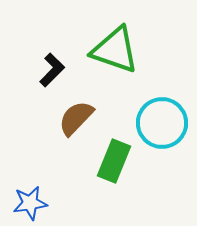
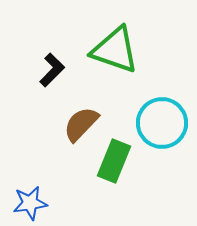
brown semicircle: moved 5 px right, 6 px down
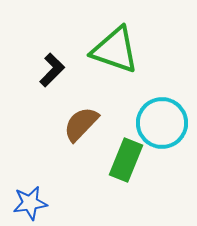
green rectangle: moved 12 px right, 1 px up
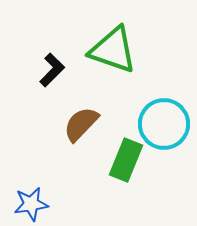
green triangle: moved 2 px left
cyan circle: moved 2 px right, 1 px down
blue star: moved 1 px right, 1 px down
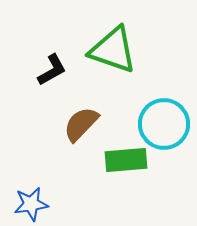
black L-shape: rotated 16 degrees clockwise
green rectangle: rotated 63 degrees clockwise
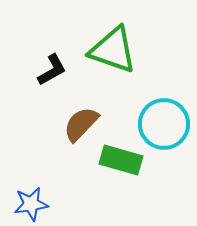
green rectangle: moved 5 px left; rotated 21 degrees clockwise
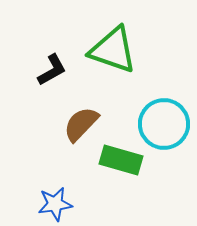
blue star: moved 24 px right
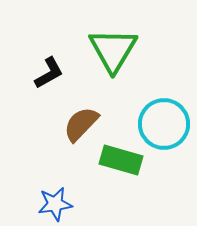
green triangle: rotated 42 degrees clockwise
black L-shape: moved 3 px left, 3 px down
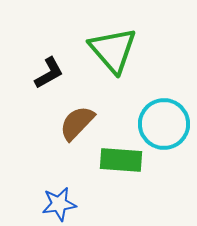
green triangle: rotated 12 degrees counterclockwise
brown semicircle: moved 4 px left, 1 px up
green rectangle: rotated 12 degrees counterclockwise
blue star: moved 4 px right
